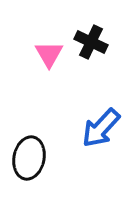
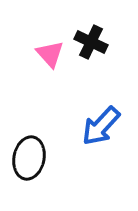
pink triangle: moved 1 px right; rotated 12 degrees counterclockwise
blue arrow: moved 2 px up
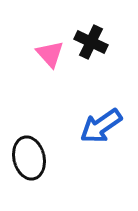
blue arrow: rotated 12 degrees clockwise
black ellipse: rotated 24 degrees counterclockwise
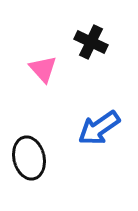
pink triangle: moved 7 px left, 15 px down
blue arrow: moved 2 px left, 2 px down
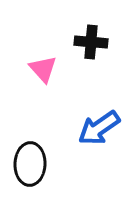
black cross: rotated 20 degrees counterclockwise
black ellipse: moved 1 px right, 6 px down; rotated 15 degrees clockwise
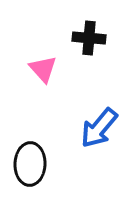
black cross: moved 2 px left, 4 px up
blue arrow: rotated 15 degrees counterclockwise
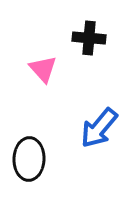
black ellipse: moved 1 px left, 5 px up
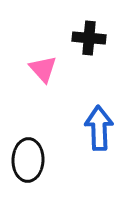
blue arrow: rotated 138 degrees clockwise
black ellipse: moved 1 px left, 1 px down
